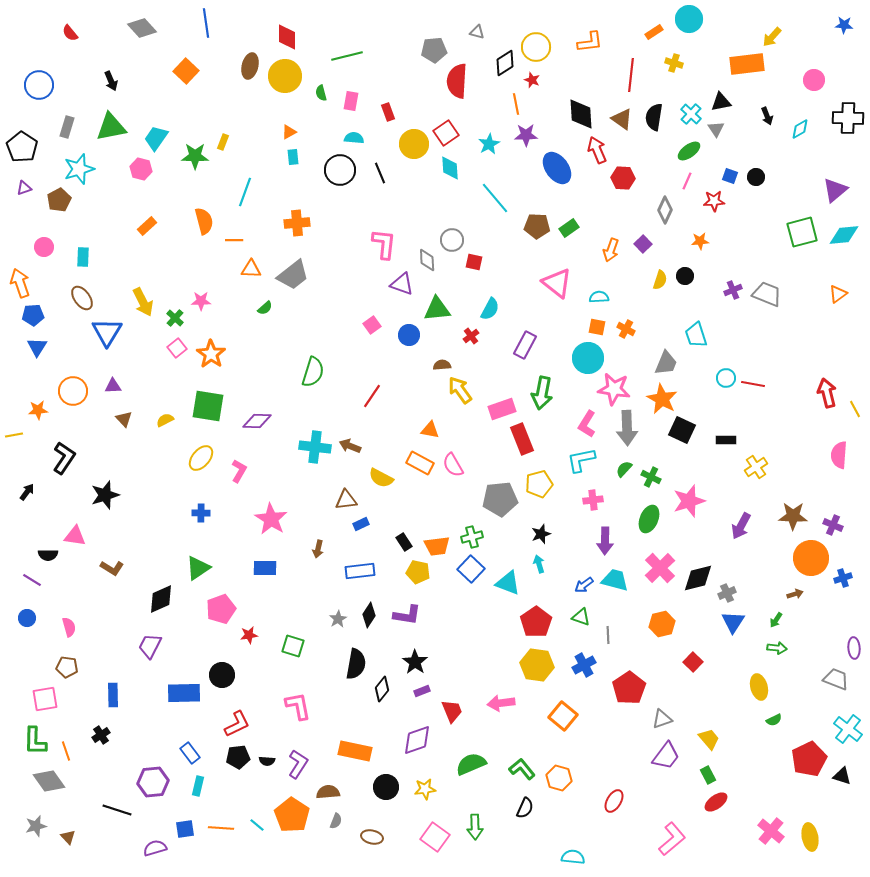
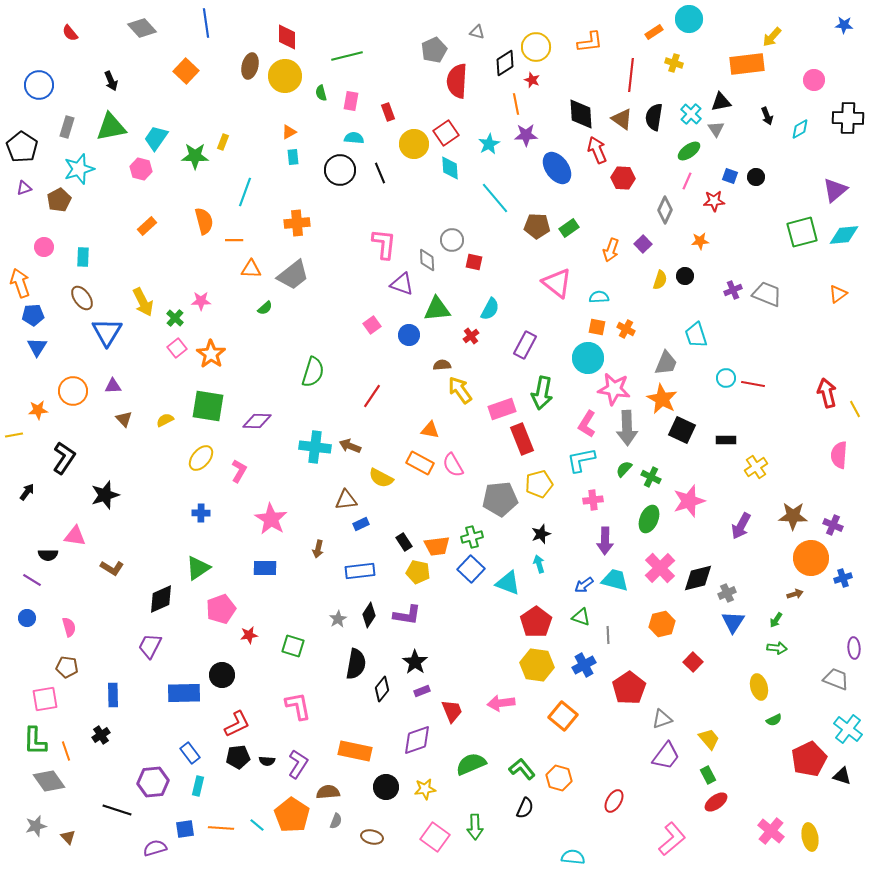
gray pentagon at (434, 50): rotated 20 degrees counterclockwise
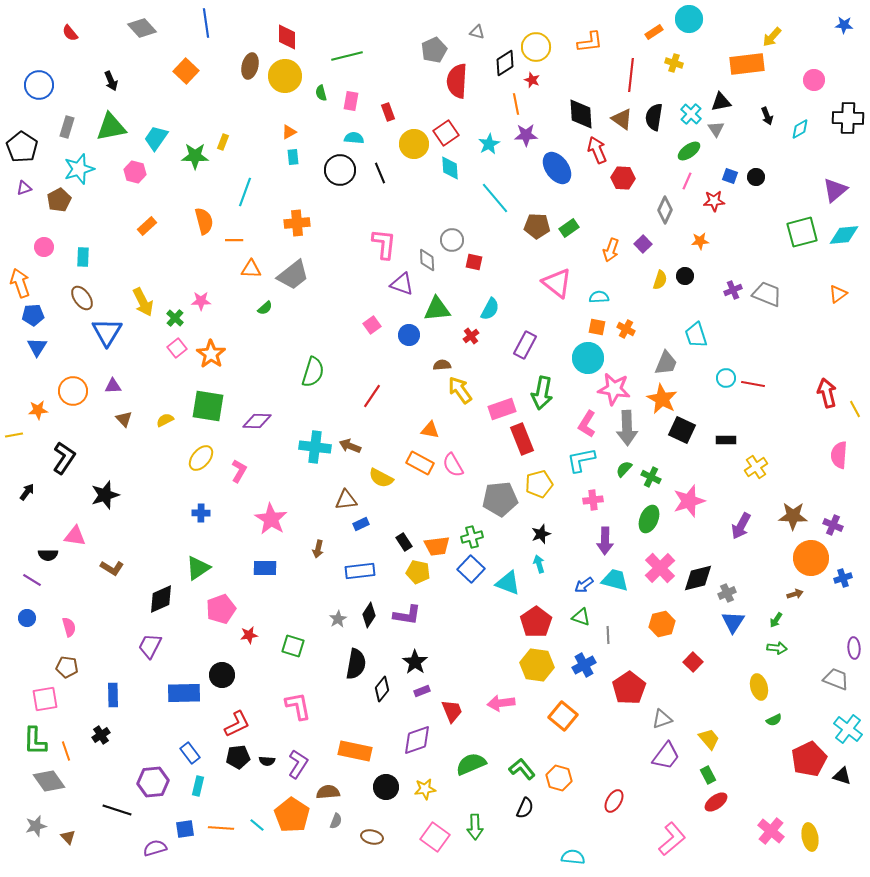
pink hexagon at (141, 169): moved 6 px left, 3 px down
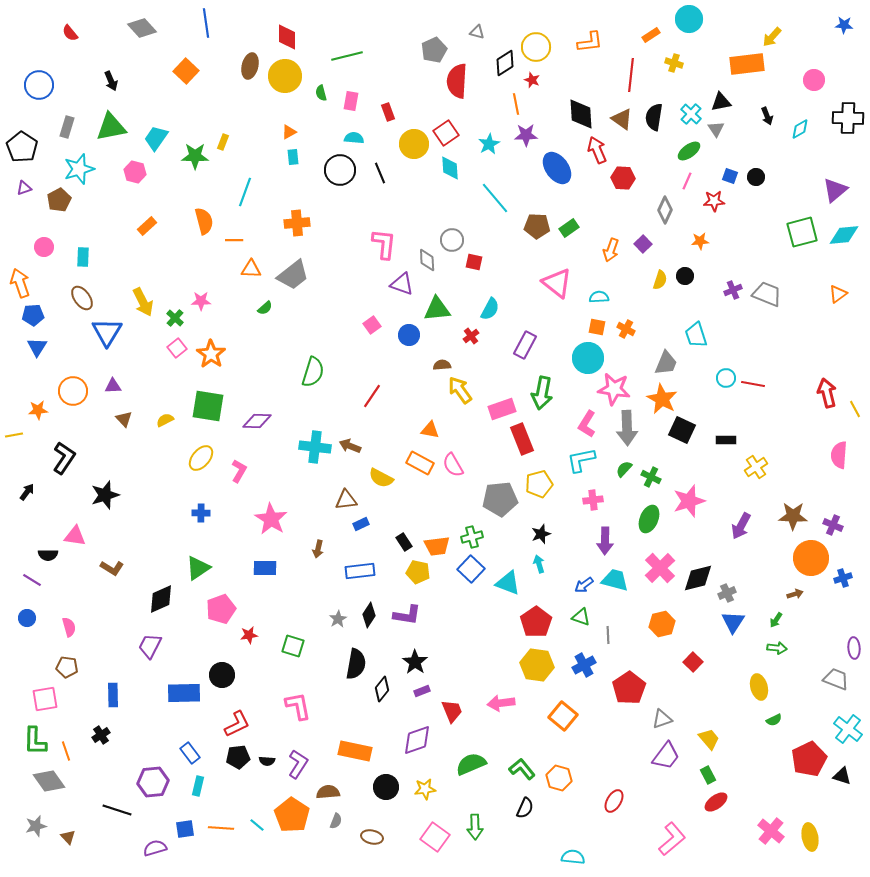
orange rectangle at (654, 32): moved 3 px left, 3 px down
